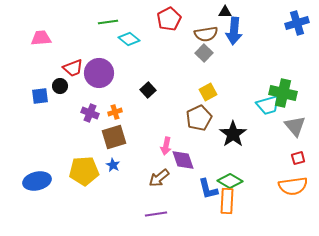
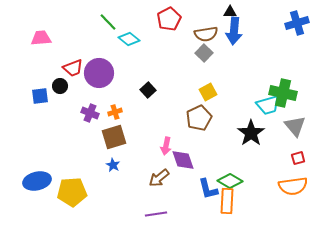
black triangle: moved 5 px right
green line: rotated 54 degrees clockwise
black star: moved 18 px right, 1 px up
yellow pentagon: moved 12 px left, 21 px down
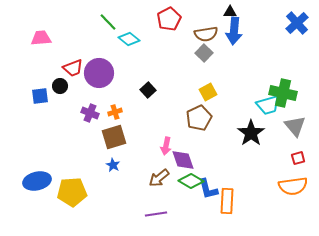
blue cross: rotated 25 degrees counterclockwise
green diamond: moved 39 px left
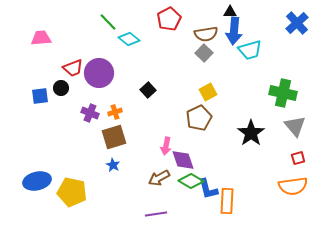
black circle: moved 1 px right, 2 px down
cyan trapezoid: moved 18 px left, 55 px up
brown arrow: rotated 10 degrees clockwise
yellow pentagon: rotated 16 degrees clockwise
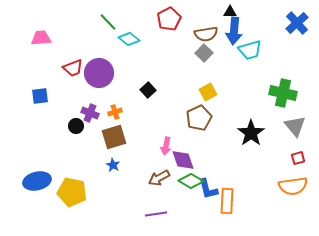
black circle: moved 15 px right, 38 px down
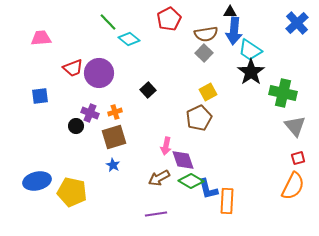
cyan trapezoid: rotated 50 degrees clockwise
black star: moved 61 px up
orange semicircle: rotated 56 degrees counterclockwise
